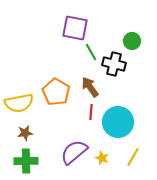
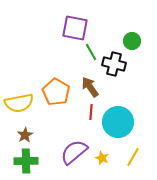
brown star: moved 2 px down; rotated 21 degrees counterclockwise
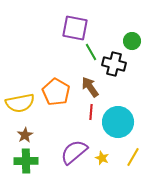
yellow semicircle: moved 1 px right
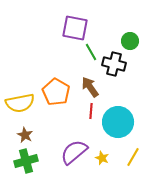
green circle: moved 2 px left
red line: moved 1 px up
brown star: rotated 14 degrees counterclockwise
green cross: rotated 15 degrees counterclockwise
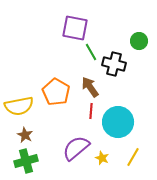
green circle: moved 9 px right
yellow semicircle: moved 1 px left, 3 px down
purple semicircle: moved 2 px right, 4 px up
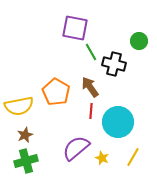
brown star: rotated 21 degrees clockwise
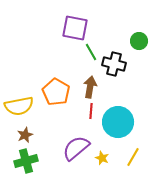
brown arrow: rotated 45 degrees clockwise
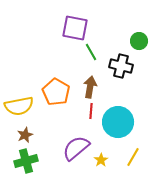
black cross: moved 7 px right, 2 px down
yellow star: moved 1 px left, 2 px down; rotated 16 degrees clockwise
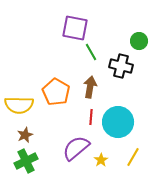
yellow semicircle: moved 1 px up; rotated 12 degrees clockwise
red line: moved 6 px down
green cross: rotated 10 degrees counterclockwise
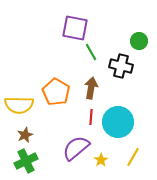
brown arrow: moved 1 px right, 1 px down
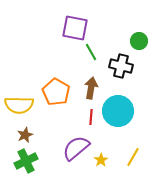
cyan circle: moved 11 px up
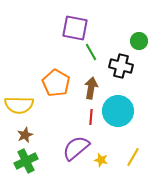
orange pentagon: moved 9 px up
yellow star: rotated 24 degrees counterclockwise
